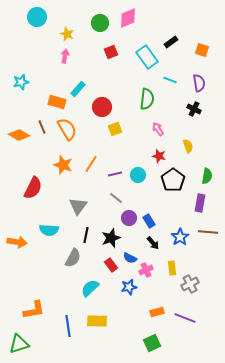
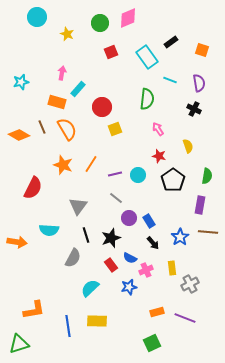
pink arrow at (65, 56): moved 3 px left, 17 px down
purple rectangle at (200, 203): moved 2 px down
black line at (86, 235): rotated 28 degrees counterclockwise
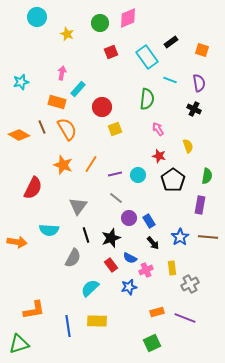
brown line at (208, 232): moved 5 px down
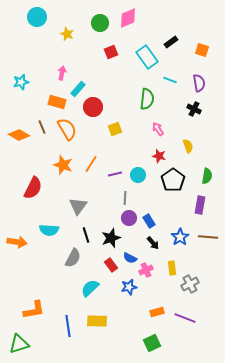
red circle at (102, 107): moved 9 px left
gray line at (116, 198): moved 9 px right; rotated 56 degrees clockwise
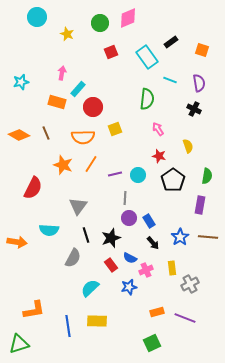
brown line at (42, 127): moved 4 px right, 6 px down
orange semicircle at (67, 129): moved 16 px right, 8 px down; rotated 120 degrees clockwise
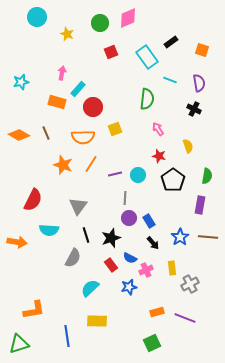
red semicircle at (33, 188): moved 12 px down
blue line at (68, 326): moved 1 px left, 10 px down
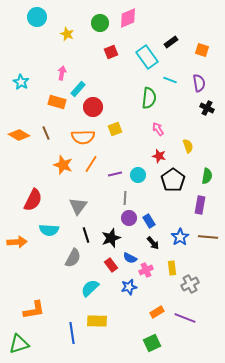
cyan star at (21, 82): rotated 28 degrees counterclockwise
green semicircle at (147, 99): moved 2 px right, 1 px up
black cross at (194, 109): moved 13 px right, 1 px up
orange arrow at (17, 242): rotated 12 degrees counterclockwise
orange rectangle at (157, 312): rotated 16 degrees counterclockwise
blue line at (67, 336): moved 5 px right, 3 px up
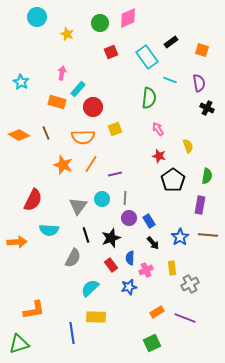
cyan circle at (138, 175): moved 36 px left, 24 px down
brown line at (208, 237): moved 2 px up
blue semicircle at (130, 258): rotated 64 degrees clockwise
yellow rectangle at (97, 321): moved 1 px left, 4 px up
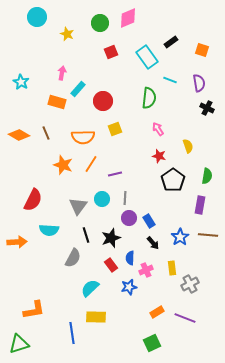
red circle at (93, 107): moved 10 px right, 6 px up
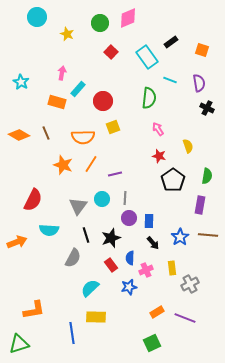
red square at (111, 52): rotated 24 degrees counterclockwise
yellow square at (115, 129): moved 2 px left, 2 px up
blue rectangle at (149, 221): rotated 32 degrees clockwise
orange arrow at (17, 242): rotated 18 degrees counterclockwise
